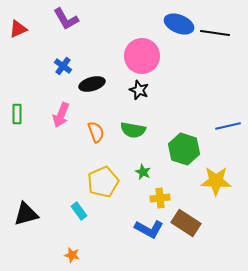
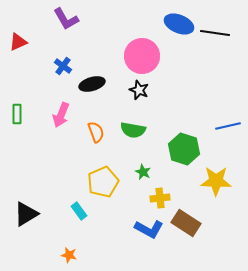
red triangle: moved 13 px down
black triangle: rotated 16 degrees counterclockwise
orange star: moved 3 px left
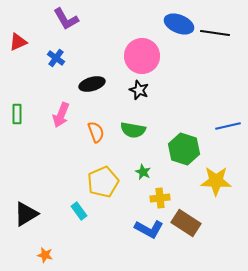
blue cross: moved 7 px left, 8 px up
orange star: moved 24 px left
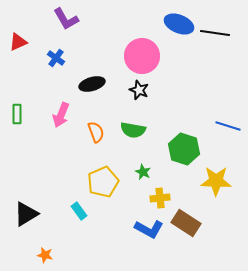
blue line: rotated 30 degrees clockwise
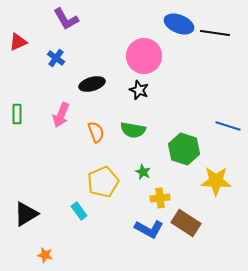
pink circle: moved 2 px right
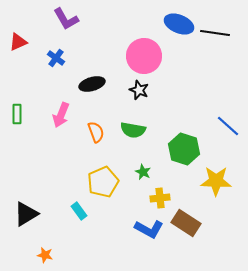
blue line: rotated 25 degrees clockwise
